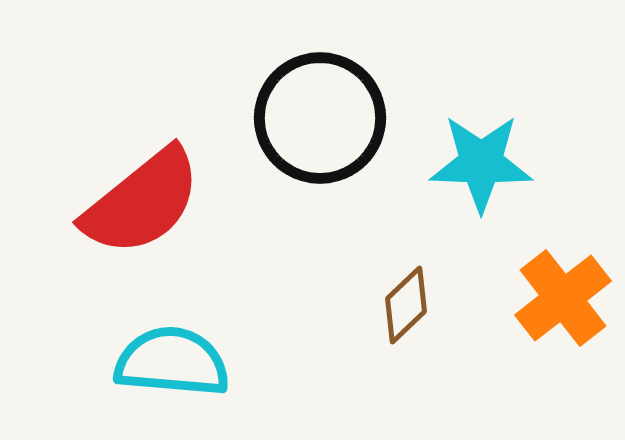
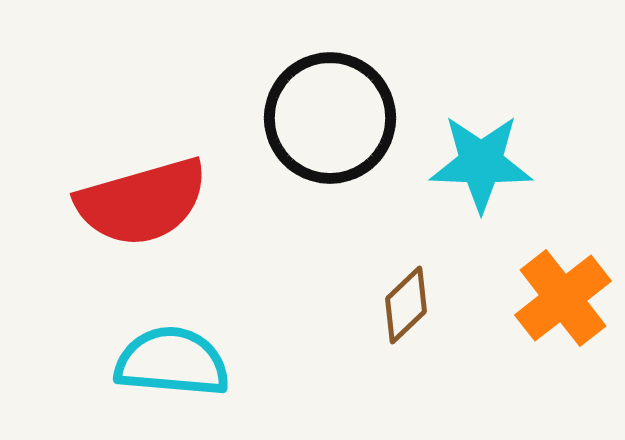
black circle: moved 10 px right
red semicircle: rotated 23 degrees clockwise
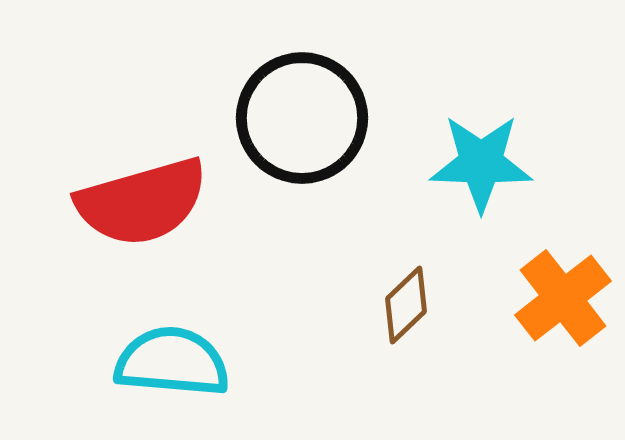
black circle: moved 28 px left
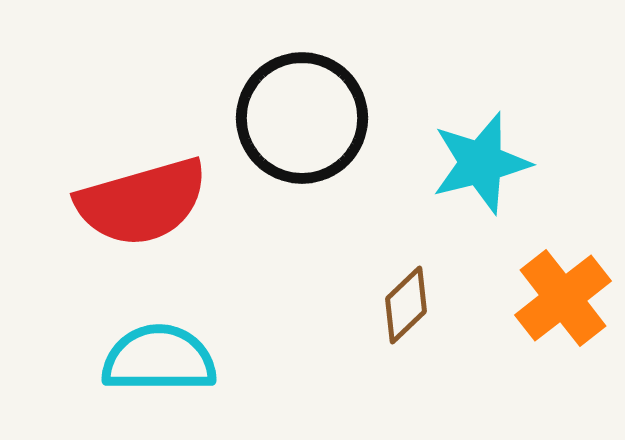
cyan star: rotated 16 degrees counterclockwise
cyan semicircle: moved 13 px left, 3 px up; rotated 5 degrees counterclockwise
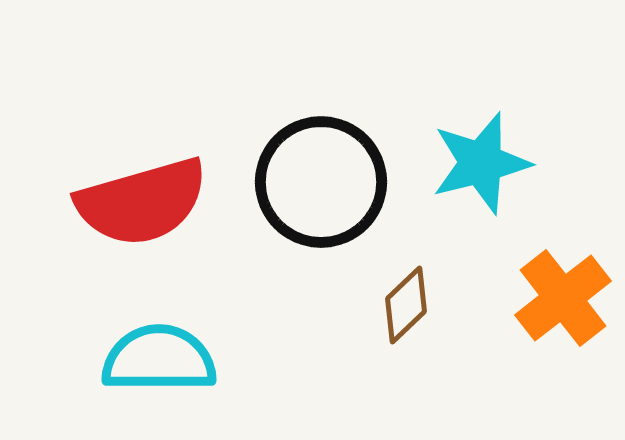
black circle: moved 19 px right, 64 px down
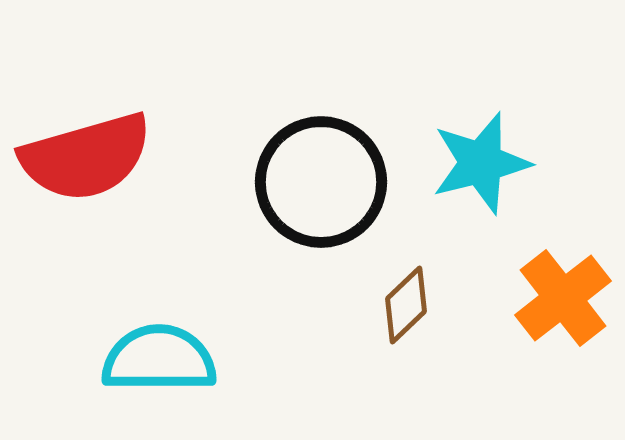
red semicircle: moved 56 px left, 45 px up
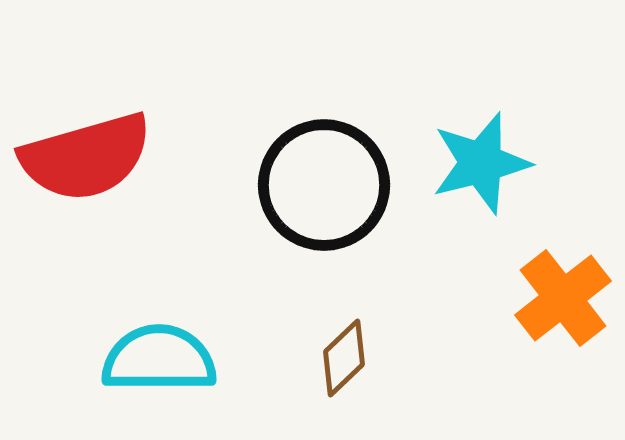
black circle: moved 3 px right, 3 px down
brown diamond: moved 62 px left, 53 px down
